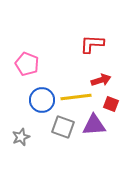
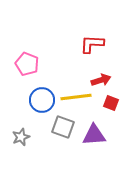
red square: moved 1 px up
purple triangle: moved 10 px down
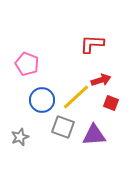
yellow line: rotated 36 degrees counterclockwise
gray star: moved 1 px left
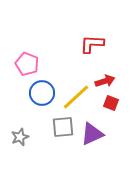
red arrow: moved 4 px right, 1 px down
blue circle: moved 7 px up
gray square: rotated 25 degrees counterclockwise
purple triangle: moved 2 px left, 1 px up; rotated 20 degrees counterclockwise
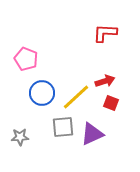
red L-shape: moved 13 px right, 11 px up
pink pentagon: moved 1 px left, 5 px up
gray star: rotated 18 degrees clockwise
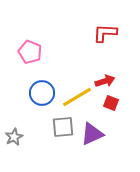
pink pentagon: moved 4 px right, 7 px up
yellow line: moved 1 px right; rotated 12 degrees clockwise
gray star: moved 6 px left; rotated 24 degrees counterclockwise
